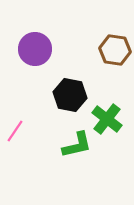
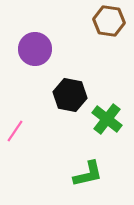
brown hexagon: moved 6 px left, 29 px up
green L-shape: moved 11 px right, 29 px down
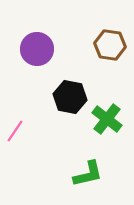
brown hexagon: moved 1 px right, 24 px down
purple circle: moved 2 px right
black hexagon: moved 2 px down
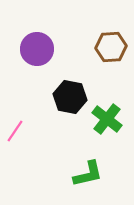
brown hexagon: moved 1 px right, 2 px down; rotated 12 degrees counterclockwise
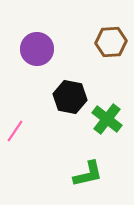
brown hexagon: moved 5 px up
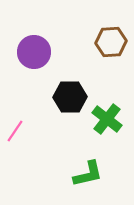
purple circle: moved 3 px left, 3 px down
black hexagon: rotated 12 degrees counterclockwise
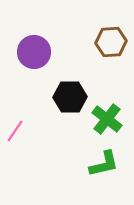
green L-shape: moved 16 px right, 10 px up
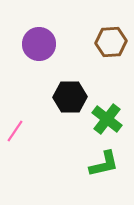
purple circle: moved 5 px right, 8 px up
